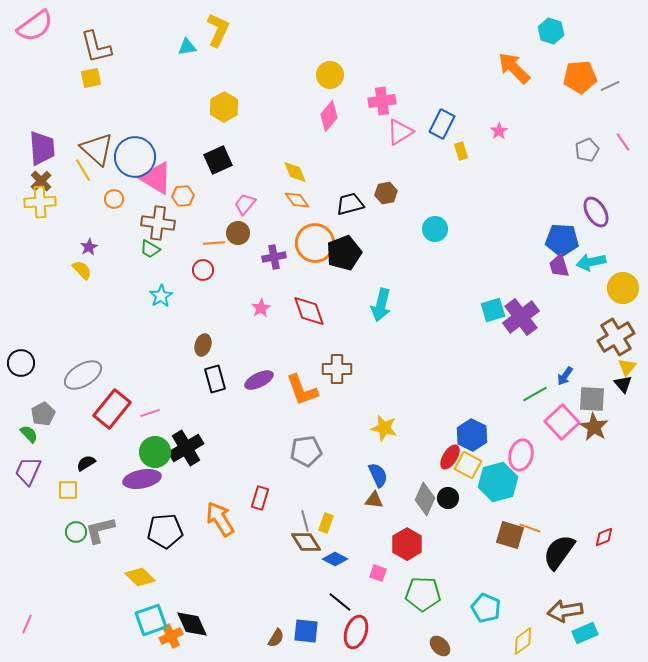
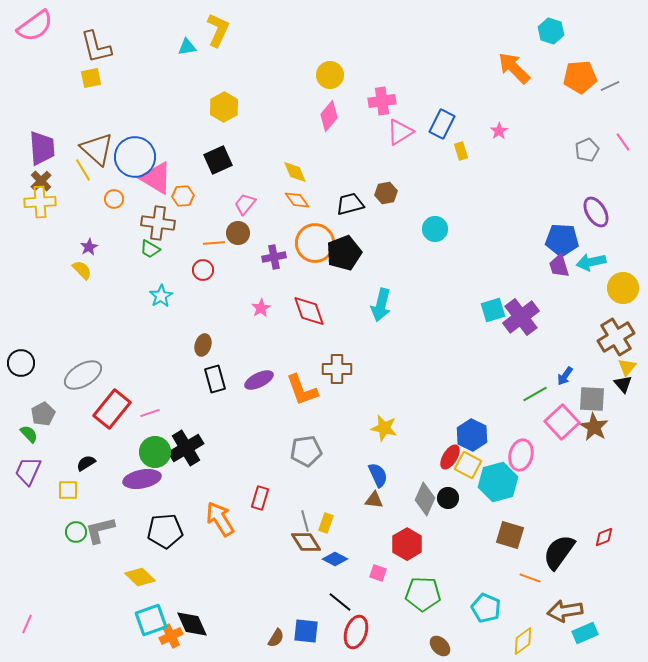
orange line at (530, 528): moved 50 px down
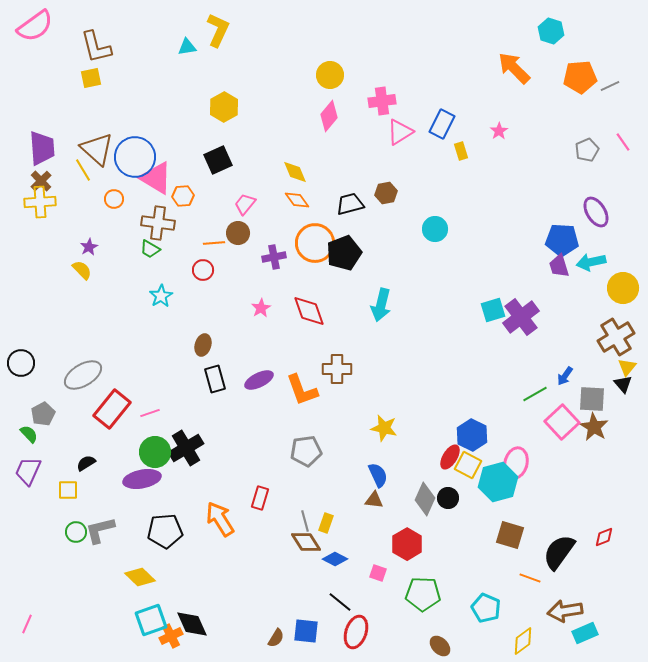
pink ellipse at (521, 455): moved 5 px left, 8 px down
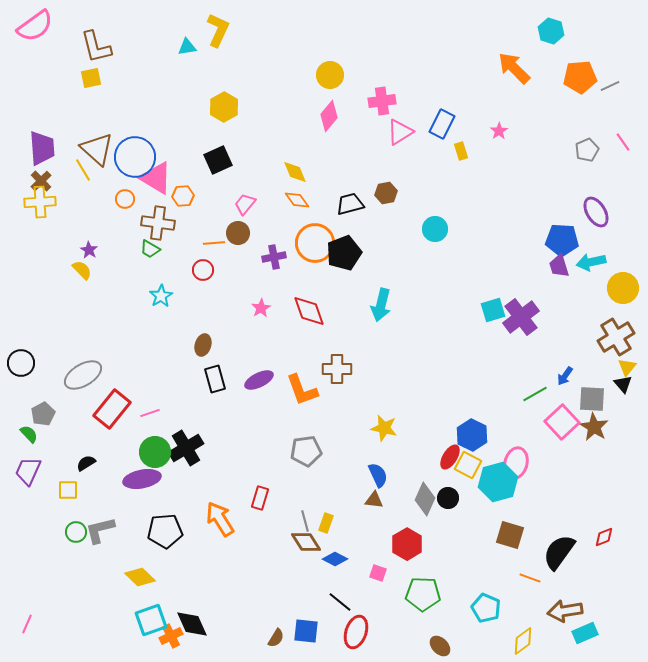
orange circle at (114, 199): moved 11 px right
purple star at (89, 247): moved 3 px down; rotated 12 degrees counterclockwise
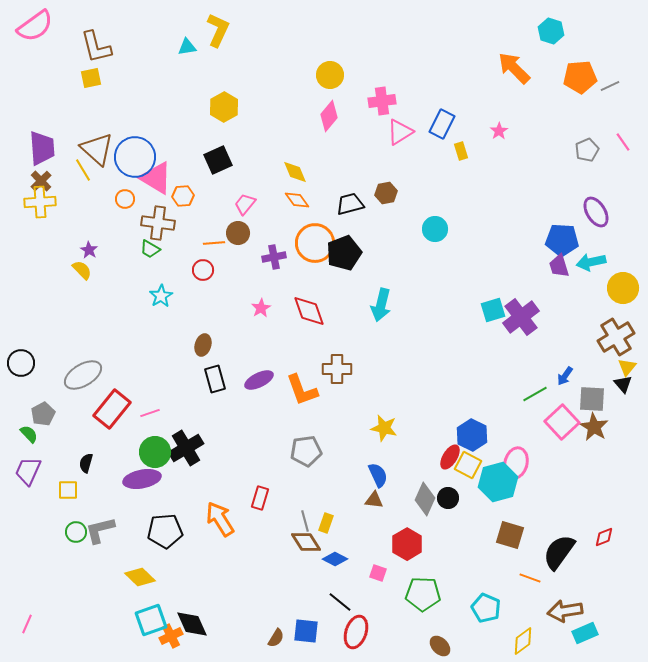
black semicircle at (86, 463): rotated 42 degrees counterclockwise
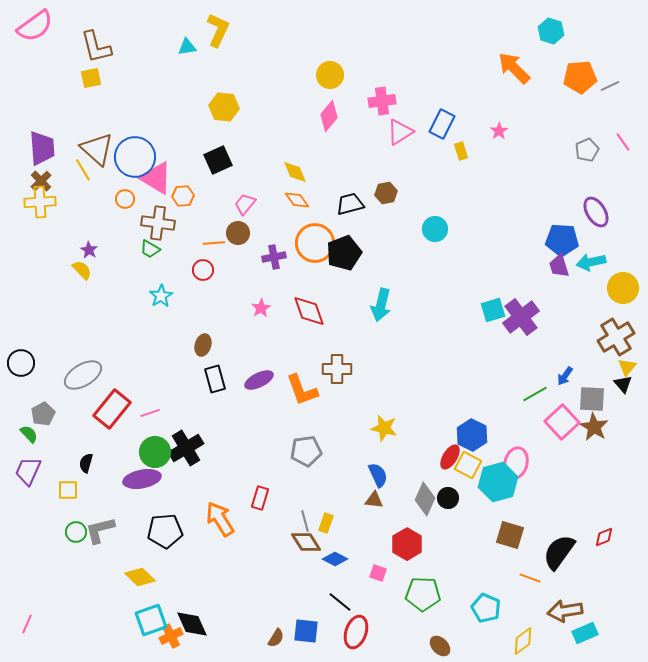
yellow hexagon at (224, 107): rotated 24 degrees counterclockwise
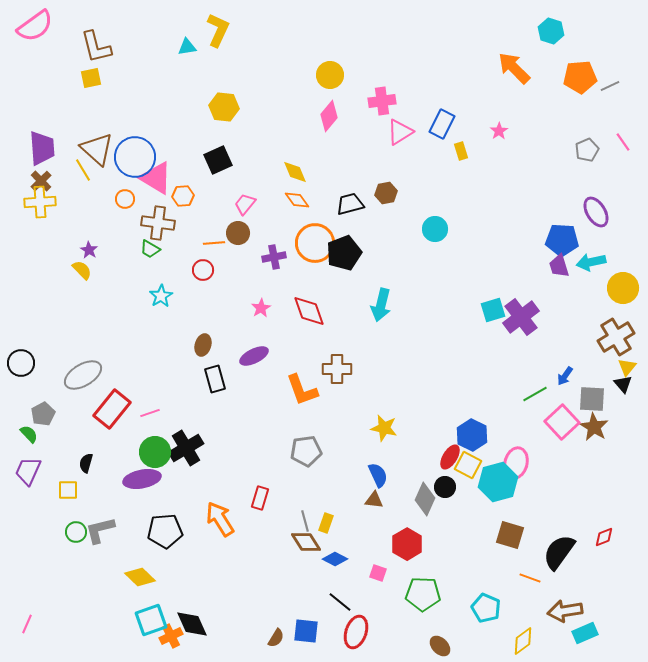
purple ellipse at (259, 380): moved 5 px left, 24 px up
black circle at (448, 498): moved 3 px left, 11 px up
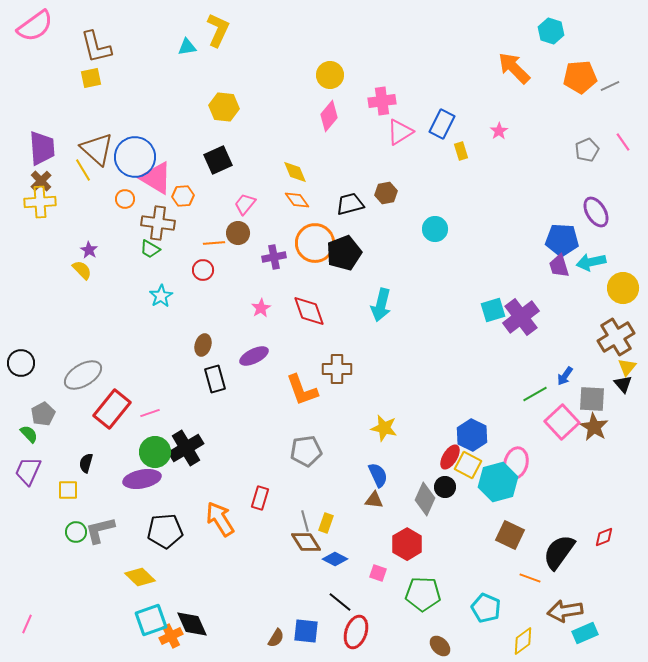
brown square at (510, 535): rotated 8 degrees clockwise
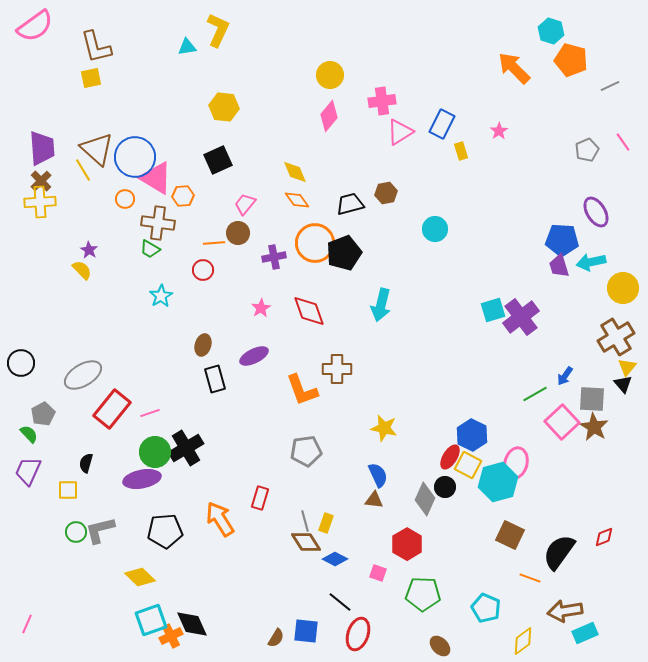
orange pentagon at (580, 77): moved 9 px left, 17 px up; rotated 20 degrees clockwise
red ellipse at (356, 632): moved 2 px right, 2 px down
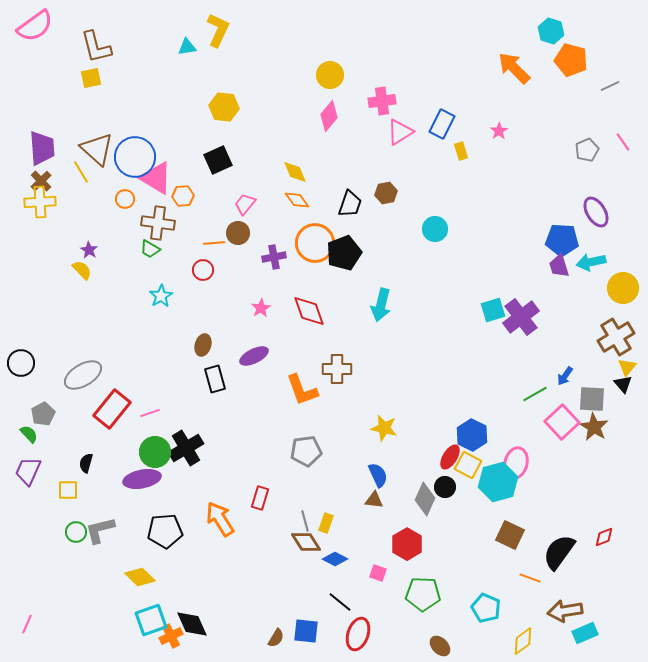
yellow line at (83, 170): moved 2 px left, 2 px down
black trapezoid at (350, 204): rotated 124 degrees clockwise
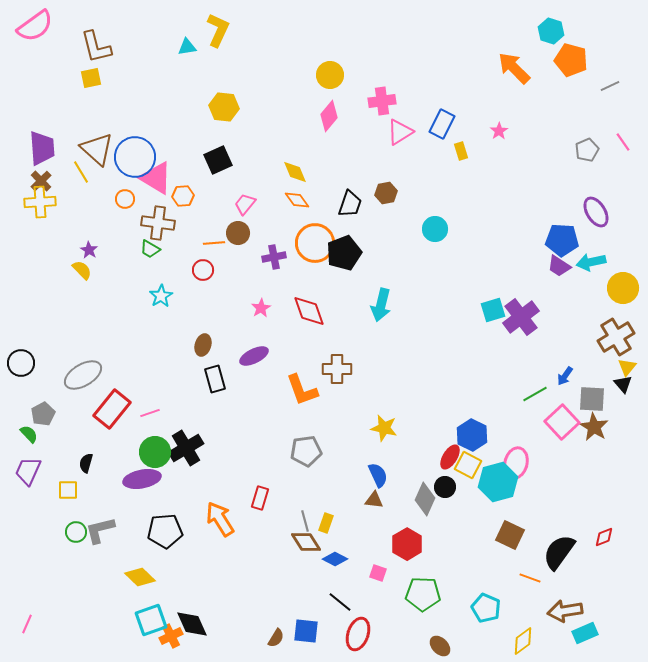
purple trapezoid at (559, 266): rotated 40 degrees counterclockwise
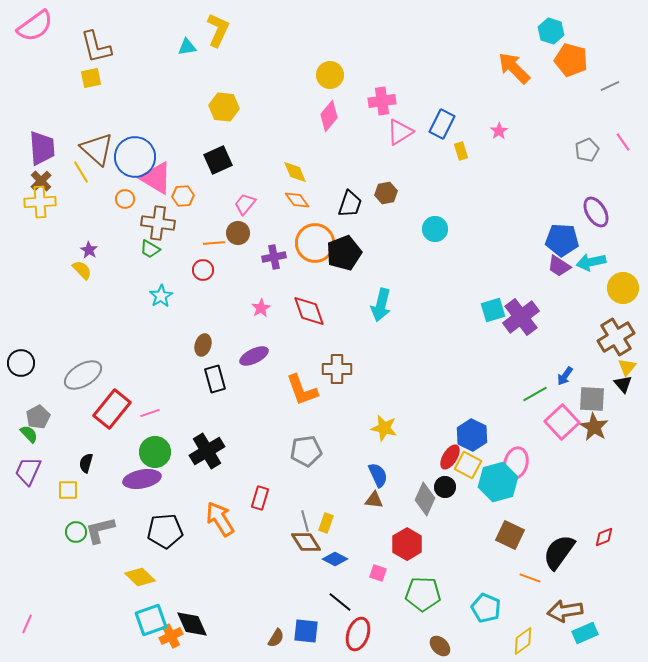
gray pentagon at (43, 414): moved 5 px left, 3 px down
black cross at (186, 448): moved 21 px right, 3 px down
